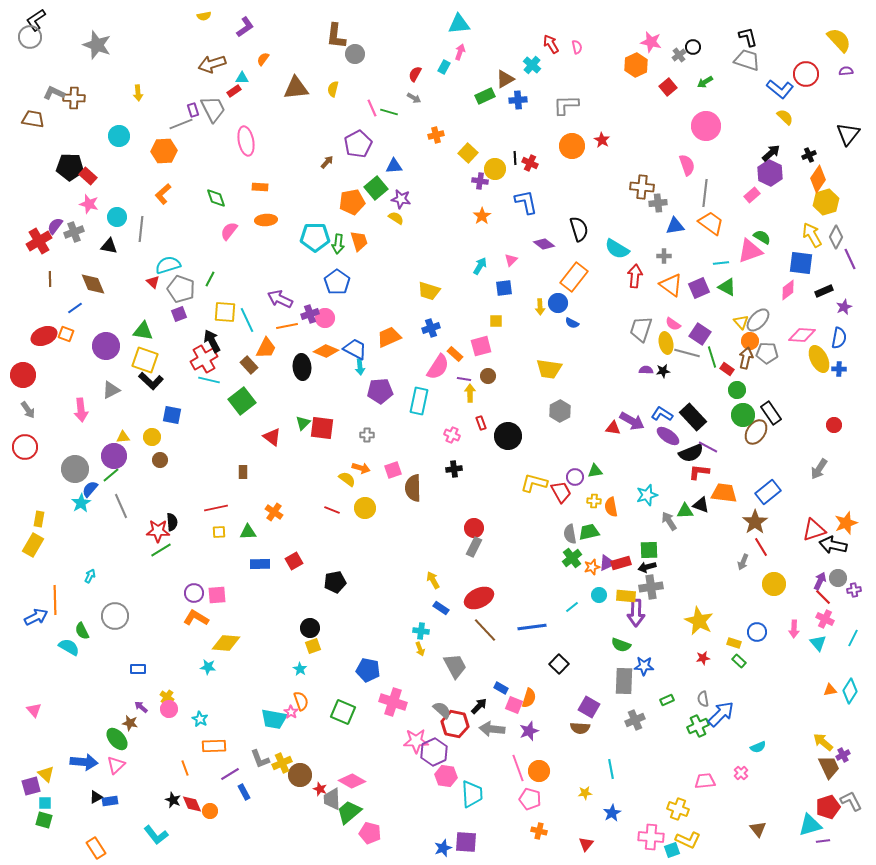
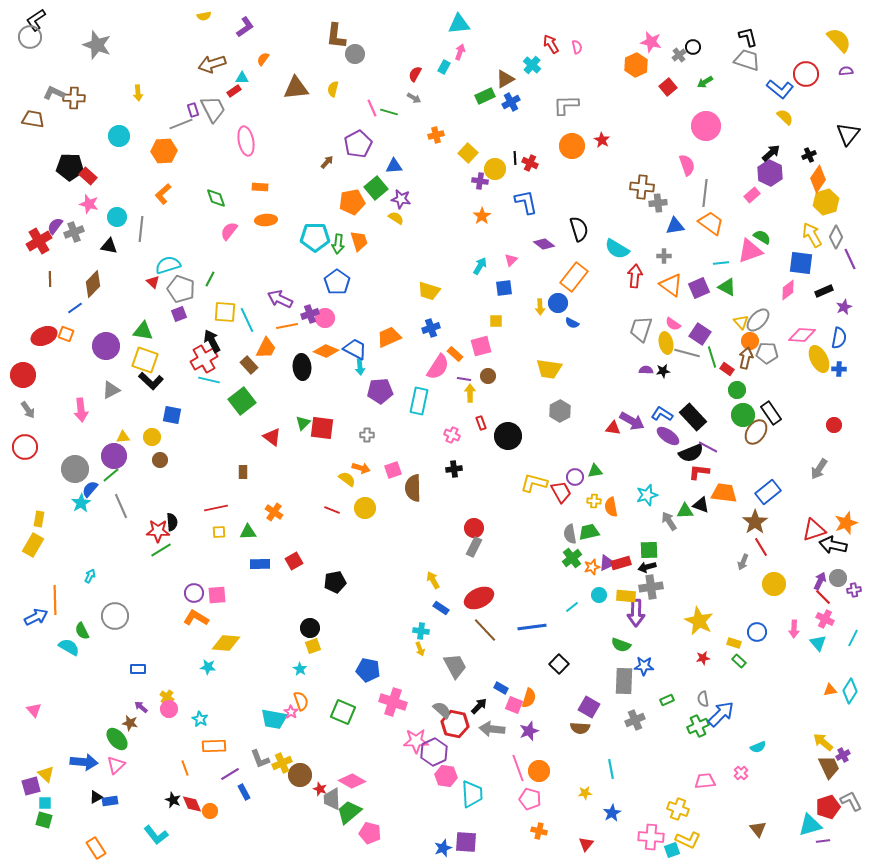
blue cross at (518, 100): moved 7 px left, 2 px down; rotated 24 degrees counterclockwise
brown diamond at (93, 284): rotated 68 degrees clockwise
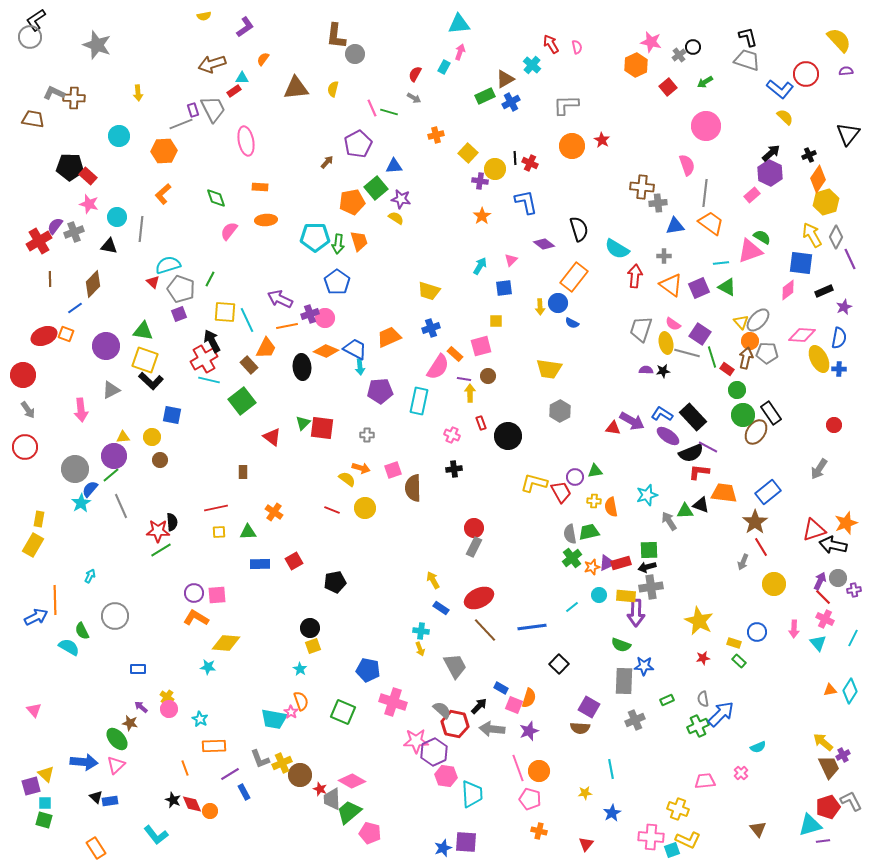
black triangle at (96, 797): rotated 48 degrees counterclockwise
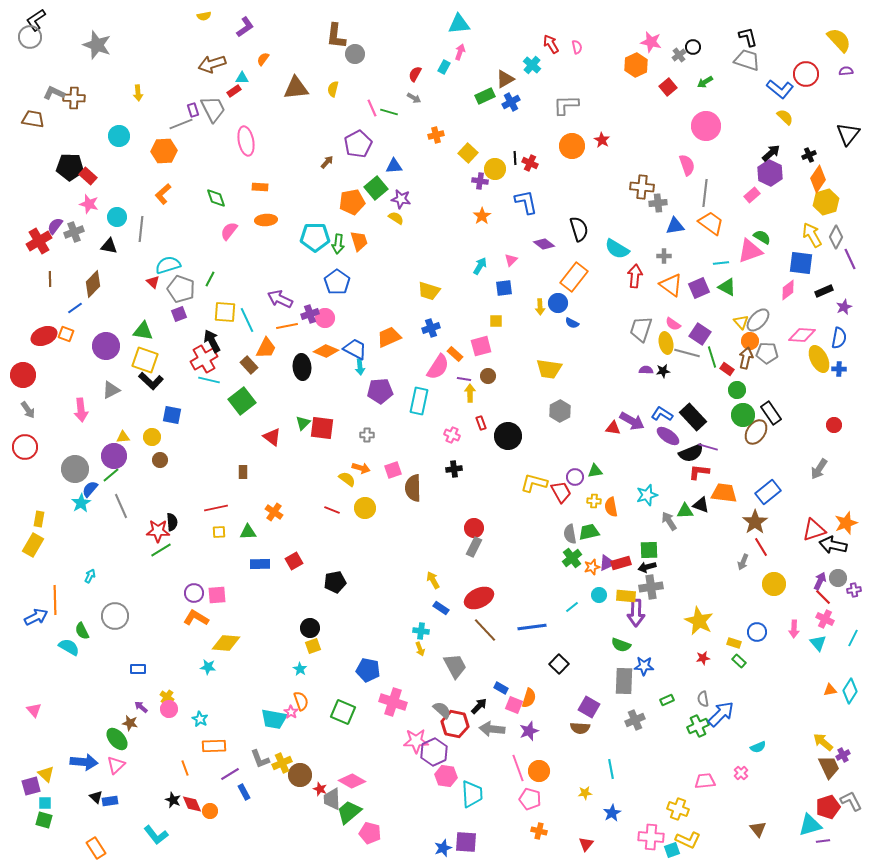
purple line at (708, 447): rotated 12 degrees counterclockwise
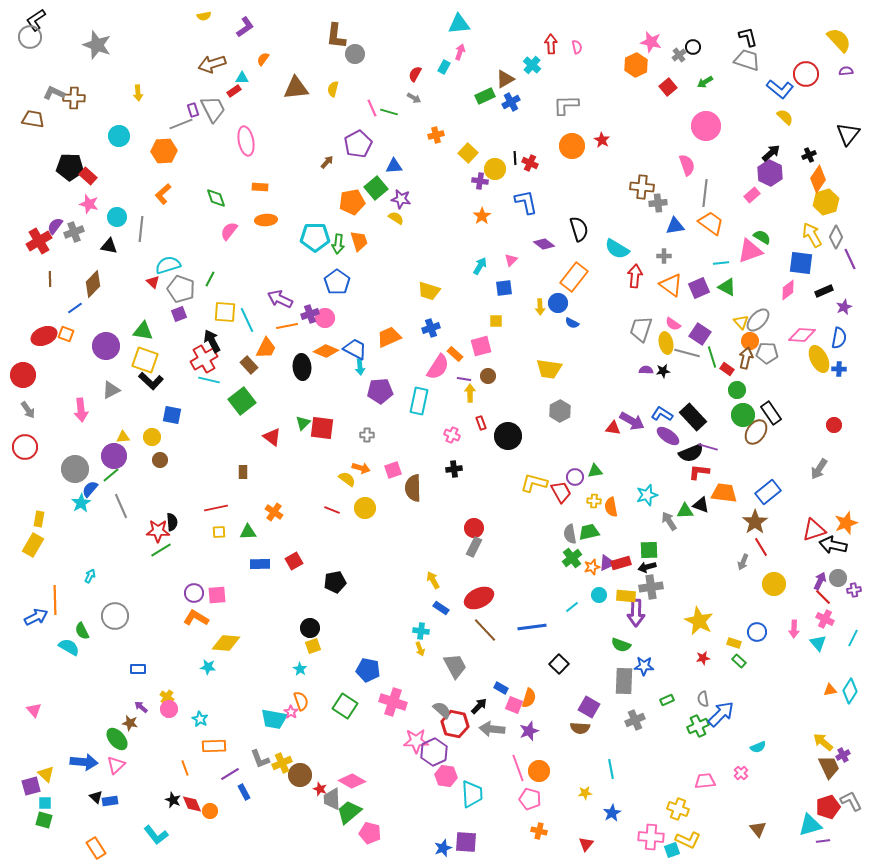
red arrow at (551, 44): rotated 30 degrees clockwise
green square at (343, 712): moved 2 px right, 6 px up; rotated 10 degrees clockwise
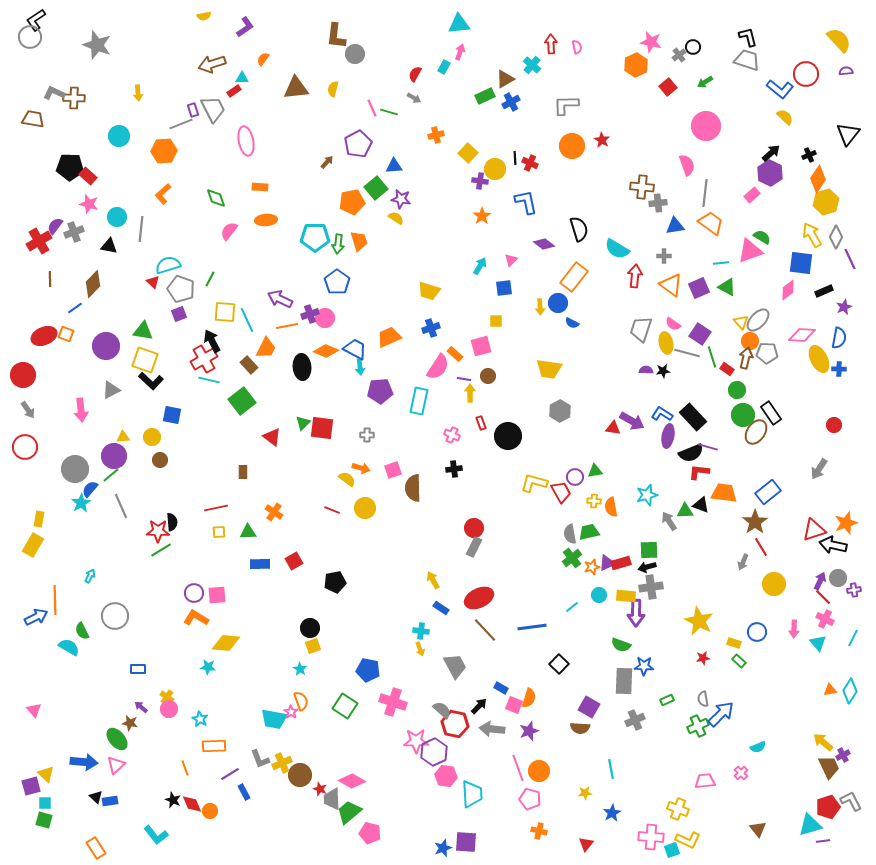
purple ellipse at (668, 436): rotated 65 degrees clockwise
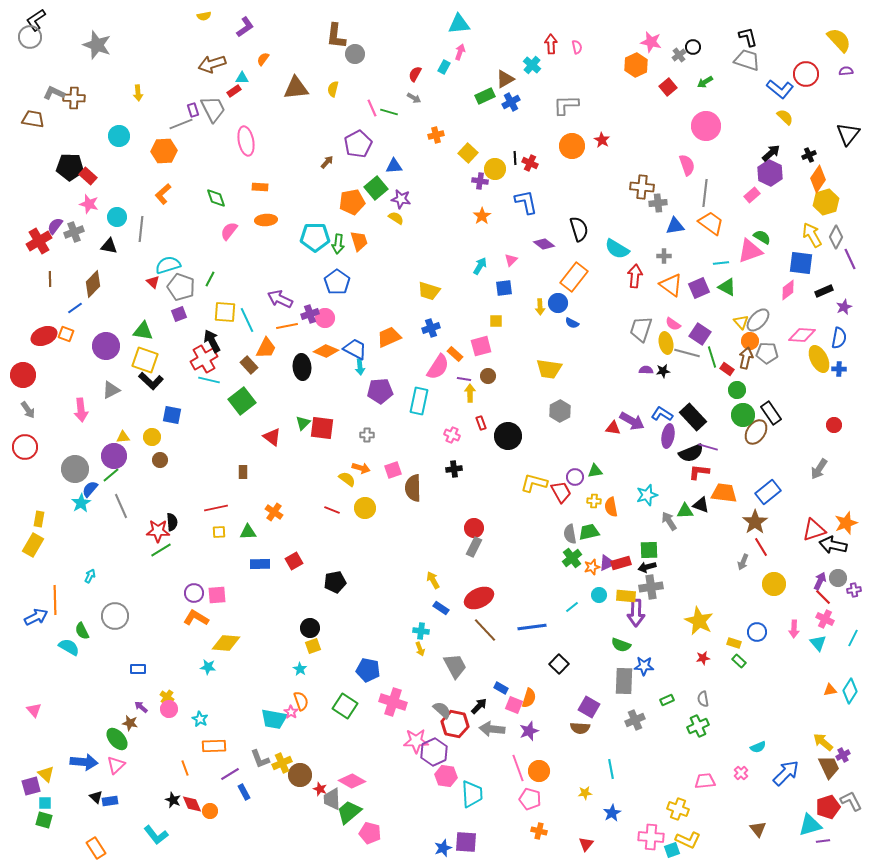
gray pentagon at (181, 289): moved 2 px up
blue arrow at (721, 714): moved 65 px right, 59 px down
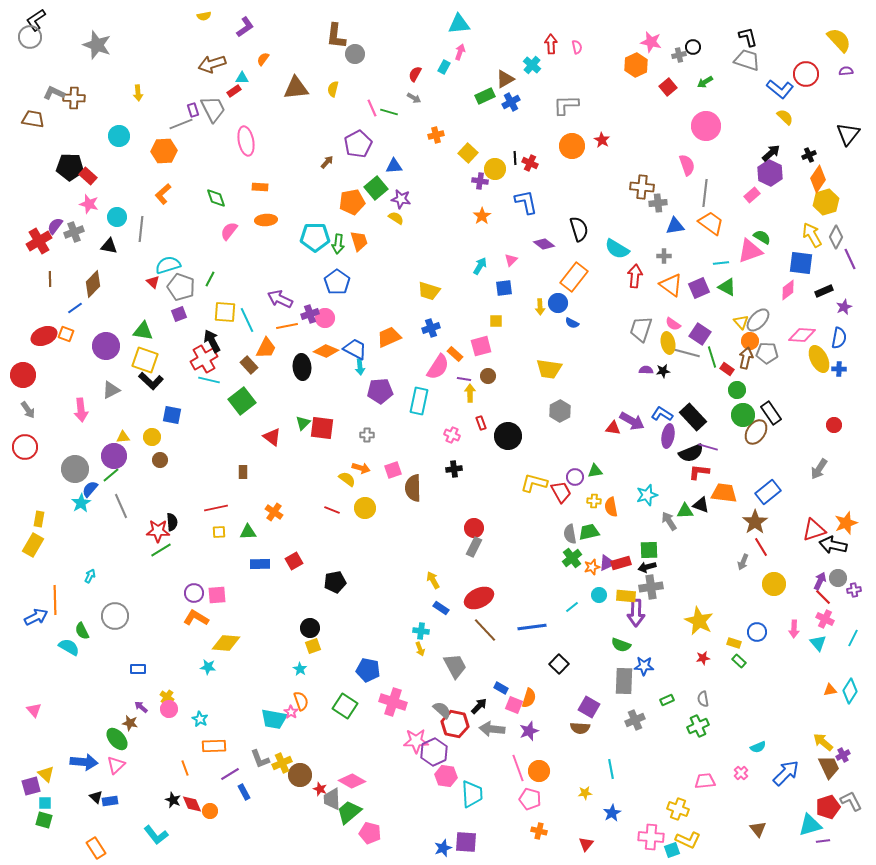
gray cross at (679, 55): rotated 24 degrees clockwise
yellow ellipse at (666, 343): moved 2 px right
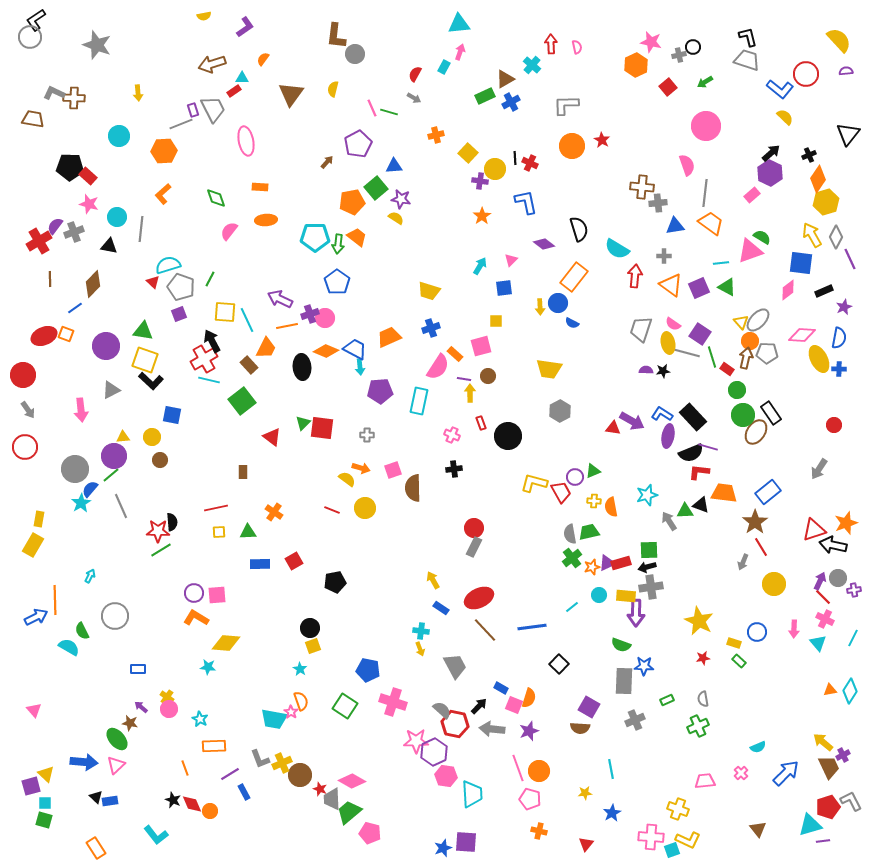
brown triangle at (296, 88): moved 5 px left, 6 px down; rotated 48 degrees counterclockwise
orange trapezoid at (359, 241): moved 2 px left, 4 px up; rotated 35 degrees counterclockwise
green triangle at (595, 471): moved 2 px left; rotated 14 degrees counterclockwise
